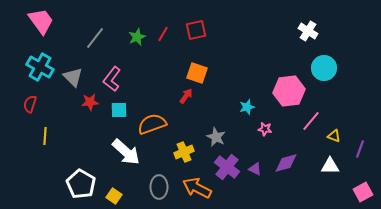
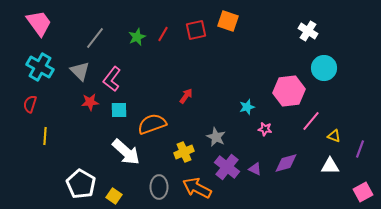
pink trapezoid: moved 2 px left, 2 px down
orange square: moved 31 px right, 52 px up
gray triangle: moved 7 px right, 6 px up
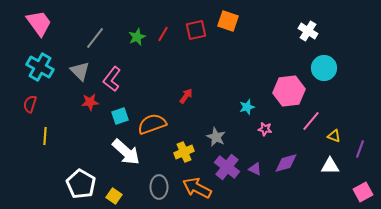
cyan square: moved 1 px right, 6 px down; rotated 18 degrees counterclockwise
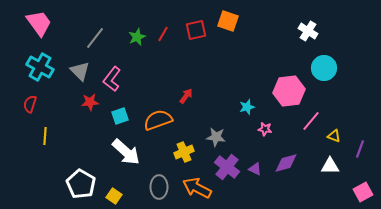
orange semicircle: moved 6 px right, 4 px up
gray star: rotated 18 degrees counterclockwise
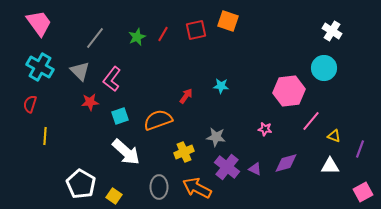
white cross: moved 24 px right
cyan star: moved 26 px left, 21 px up; rotated 21 degrees clockwise
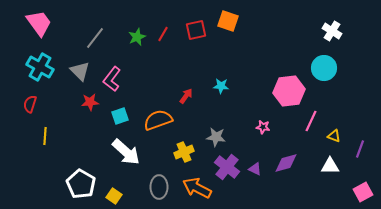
pink line: rotated 15 degrees counterclockwise
pink star: moved 2 px left, 2 px up
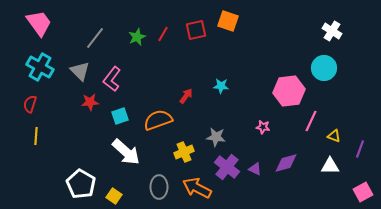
yellow line: moved 9 px left
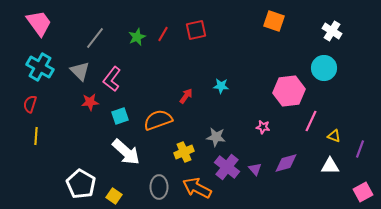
orange square: moved 46 px right
purple triangle: rotated 24 degrees clockwise
